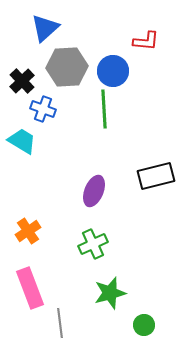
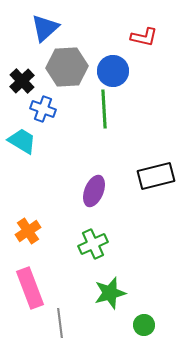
red L-shape: moved 2 px left, 4 px up; rotated 8 degrees clockwise
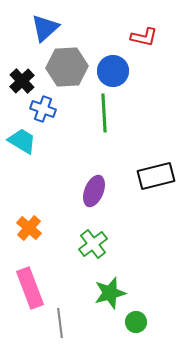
green line: moved 4 px down
orange cross: moved 1 px right, 3 px up; rotated 15 degrees counterclockwise
green cross: rotated 12 degrees counterclockwise
green circle: moved 8 px left, 3 px up
